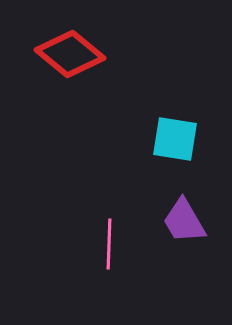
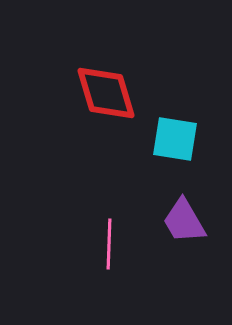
red diamond: moved 36 px right, 39 px down; rotated 34 degrees clockwise
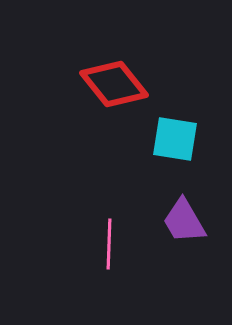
red diamond: moved 8 px right, 9 px up; rotated 22 degrees counterclockwise
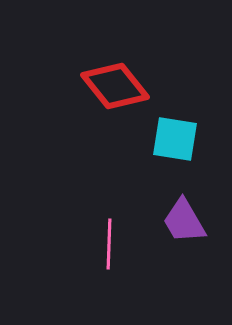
red diamond: moved 1 px right, 2 px down
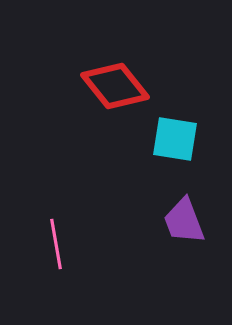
purple trapezoid: rotated 9 degrees clockwise
pink line: moved 53 px left; rotated 12 degrees counterclockwise
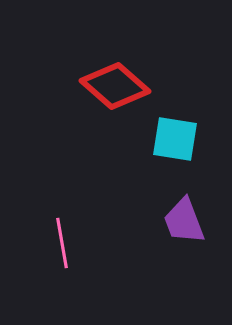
red diamond: rotated 10 degrees counterclockwise
pink line: moved 6 px right, 1 px up
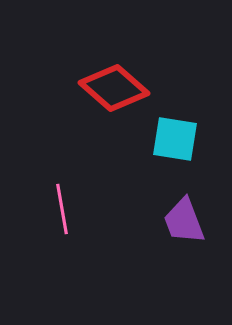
red diamond: moved 1 px left, 2 px down
pink line: moved 34 px up
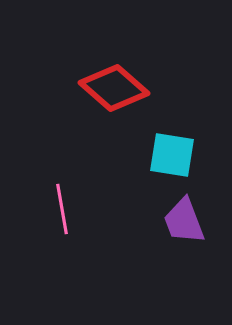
cyan square: moved 3 px left, 16 px down
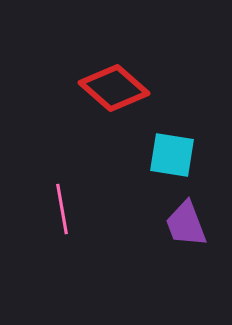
purple trapezoid: moved 2 px right, 3 px down
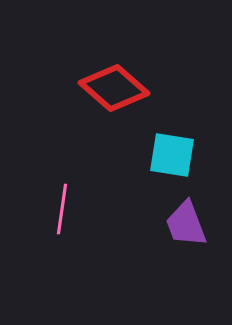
pink line: rotated 18 degrees clockwise
